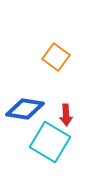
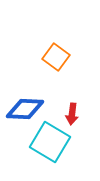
blue diamond: rotated 6 degrees counterclockwise
red arrow: moved 6 px right, 1 px up; rotated 10 degrees clockwise
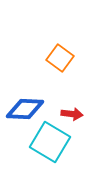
orange square: moved 4 px right, 1 px down
red arrow: rotated 90 degrees counterclockwise
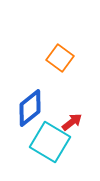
blue diamond: moved 5 px right, 1 px up; rotated 42 degrees counterclockwise
red arrow: moved 8 px down; rotated 45 degrees counterclockwise
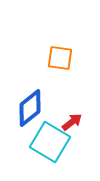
orange square: rotated 28 degrees counterclockwise
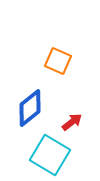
orange square: moved 2 px left, 3 px down; rotated 16 degrees clockwise
cyan square: moved 13 px down
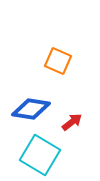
blue diamond: moved 1 px right, 1 px down; rotated 48 degrees clockwise
cyan square: moved 10 px left
